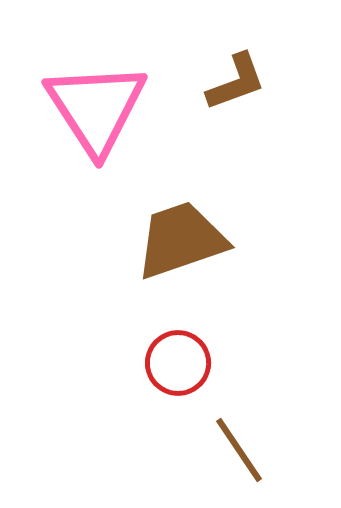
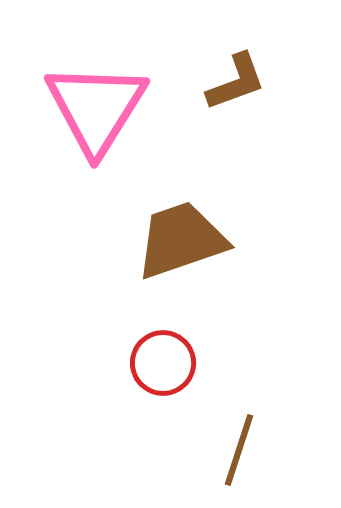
pink triangle: rotated 5 degrees clockwise
red circle: moved 15 px left
brown line: rotated 52 degrees clockwise
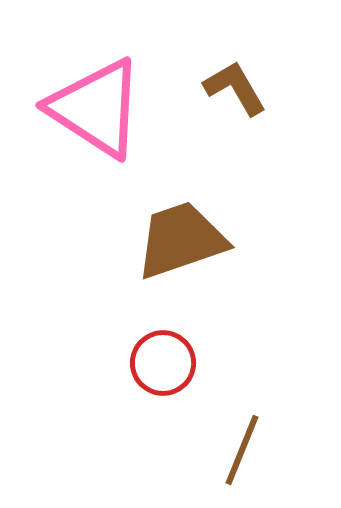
brown L-shape: moved 1 px left, 6 px down; rotated 100 degrees counterclockwise
pink triangle: rotated 29 degrees counterclockwise
brown line: moved 3 px right; rotated 4 degrees clockwise
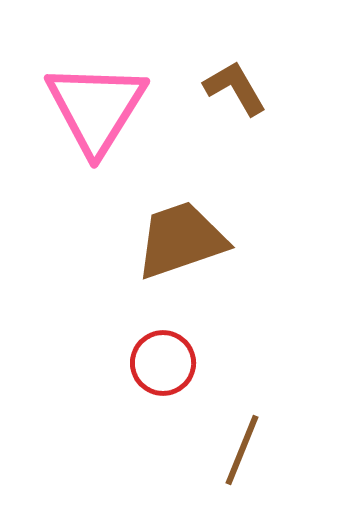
pink triangle: rotated 29 degrees clockwise
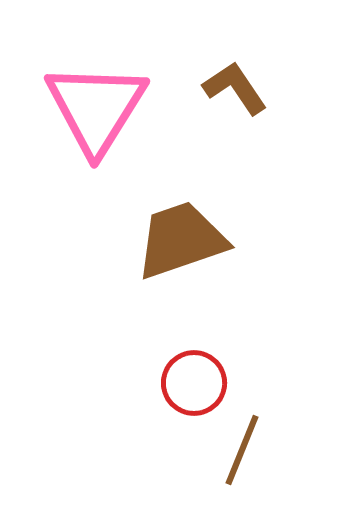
brown L-shape: rotated 4 degrees counterclockwise
red circle: moved 31 px right, 20 px down
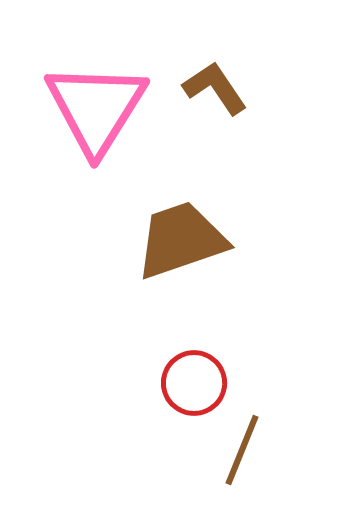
brown L-shape: moved 20 px left
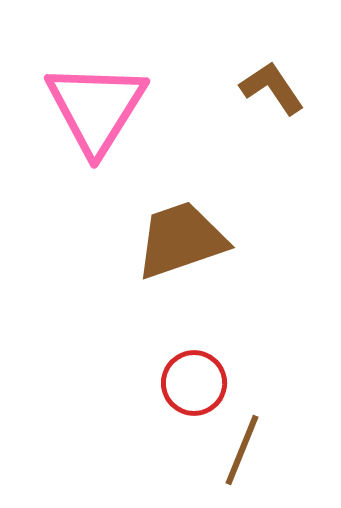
brown L-shape: moved 57 px right
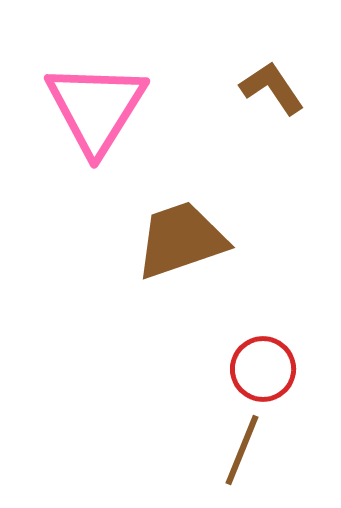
red circle: moved 69 px right, 14 px up
